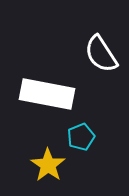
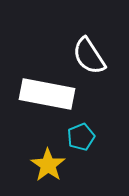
white semicircle: moved 12 px left, 2 px down
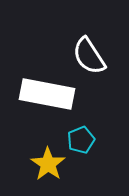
cyan pentagon: moved 3 px down
yellow star: moved 1 px up
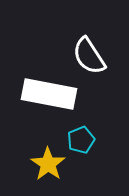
white rectangle: moved 2 px right
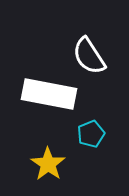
cyan pentagon: moved 10 px right, 6 px up
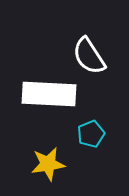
white rectangle: rotated 8 degrees counterclockwise
yellow star: rotated 28 degrees clockwise
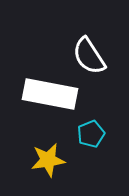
white rectangle: moved 1 px right; rotated 8 degrees clockwise
yellow star: moved 4 px up
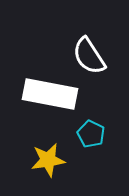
cyan pentagon: rotated 24 degrees counterclockwise
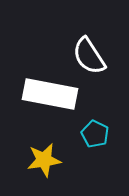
cyan pentagon: moved 4 px right
yellow star: moved 4 px left
